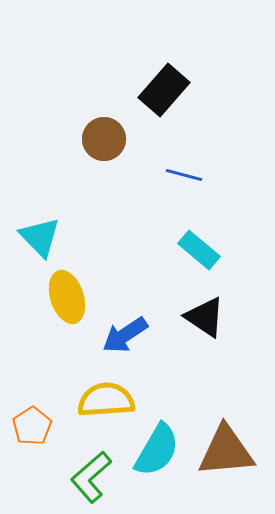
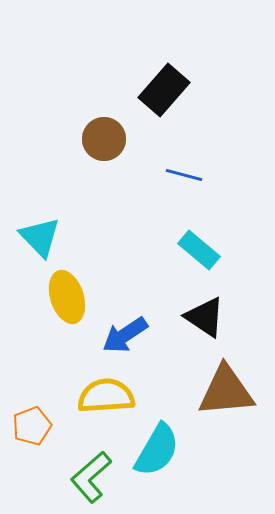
yellow semicircle: moved 4 px up
orange pentagon: rotated 12 degrees clockwise
brown triangle: moved 60 px up
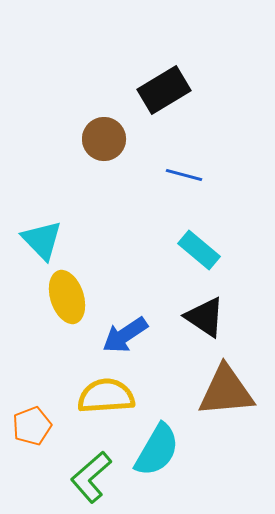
black rectangle: rotated 18 degrees clockwise
cyan triangle: moved 2 px right, 3 px down
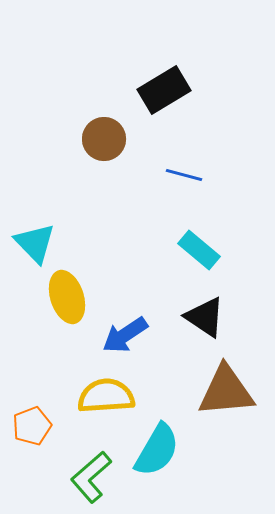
cyan triangle: moved 7 px left, 3 px down
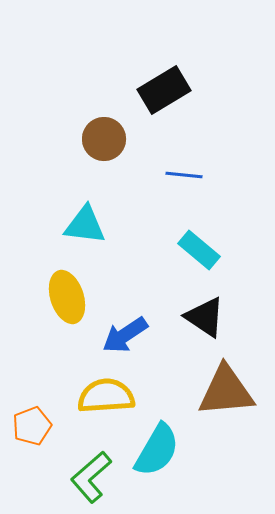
blue line: rotated 9 degrees counterclockwise
cyan triangle: moved 50 px right, 18 px up; rotated 39 degrees counterclockwise
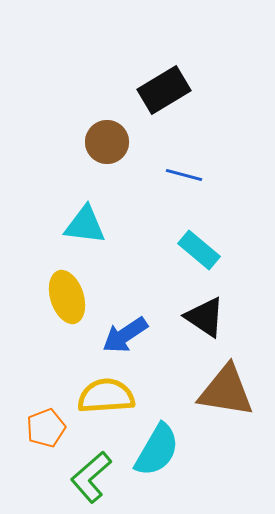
brown circle: moved 3 px right, 3 px down
blue line: rotated 9 degrees clockwise
brown triangle: rotated 14 degrees clockwise
orange pentagon: moved 14 px right, 2 px down
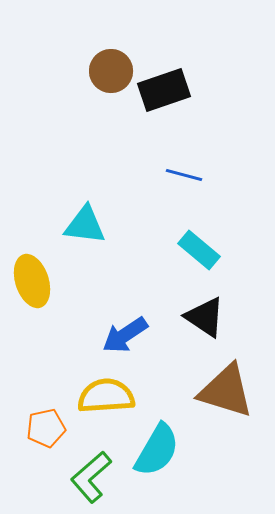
black rectangle: rotated 12 degrees clockwise
brown circle: moved 4 px right, 71 px up
yellow ellipse: moved 35 px left, 16 px up
brown triangle: rotated 8 degrees clockwise
orange pentagon: rotated 9 degrees clockwise
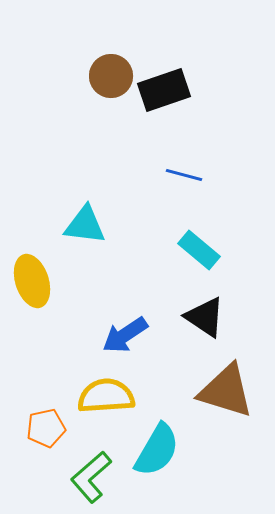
brown circle: moved 5 px down
